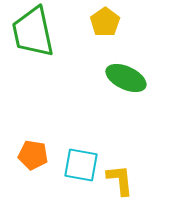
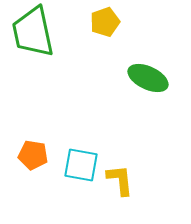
yellow pentagon: rotated 16 degrees clockwise
green ellipse: moved 22 px right
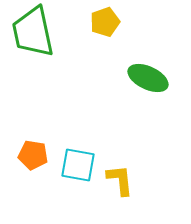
cyan square: moved 3 px left
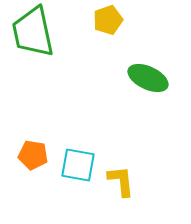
yellow pentagon: moved 3 px right, 2 px up
yellow L-shape: moved 1 px right, 1 px down
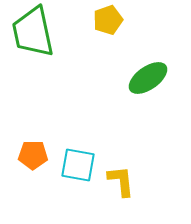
green ellipse: rotated 60 degrees counterclockwise
orange pentagon: rotated 8 degrees counterclockwise
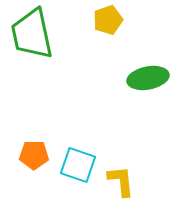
green trapezoid: moved 1 px left, 2 px down
green ellipse: rotated 24 degrees clockwise
orange pentagon: moved 1 px right
cyan square: rotated 9 degrees clockwise
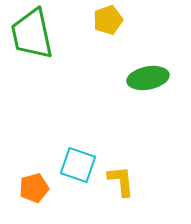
orange pentagon: moved 33 px down; rotated 16 degrees counterclockwise
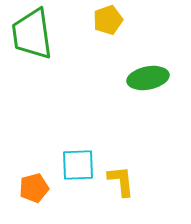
green trapezoid: rotated 4 degrees clockwise
cyan square: rotated 21 degrees counterclockwise
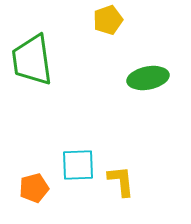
green trapezoid: moved 26 px down
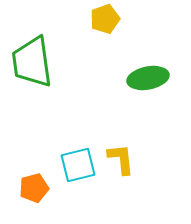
yellow pentagon: moved 3 px left, 1 px up
green trapezoid: moved 2 px down
cyan square: rotated 12 degrees counterclockwise
yellow L-shape: moved 22 px up
